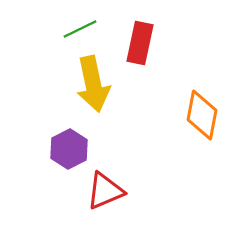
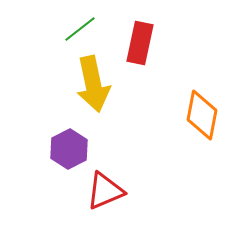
green line: rotated 12 degrees counterclockwise
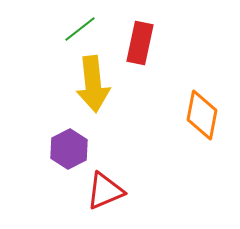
yellow arrow: rotated 6 degrees clockwise
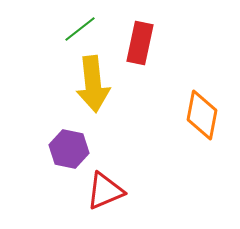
purple hexagon: rotated 21 degrees counterclockwise
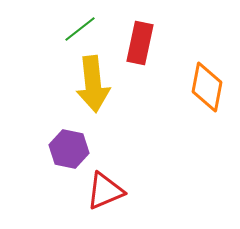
orange diamond: moved 5 px right, 28 px up
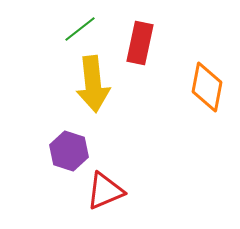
purple hexagon: moved 2 px down; rotated 6 degrees clockwise
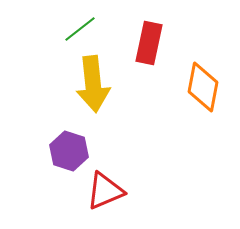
red rectangle: moved 9 px right
orange diamond: moved 4 px left
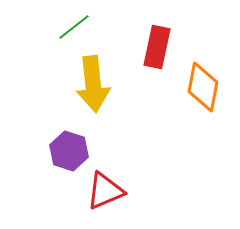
green line: moved 6 px left, 2 px up
red rectangle: moved 8 px right, 4 px down
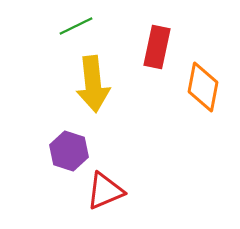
green line: moved 2 px right, 1 px up; rotated 12 degrees clockwise
